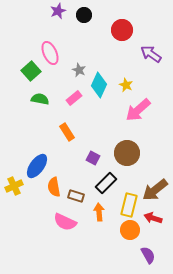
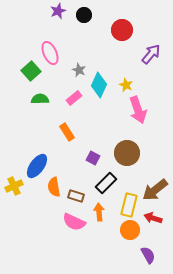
purple arrow: rotated 95 degrees clockwise
green semicircle: rotated 12 degrees counterclockwise
pink arrow: rotated 68 degrees counterclockwise
pink semicircle: moved 9 px right
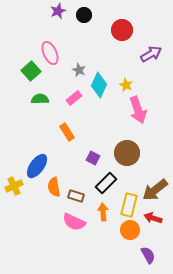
purple arrow: rotated 20 degrees clockwise
orange arrow: moved 4 px right
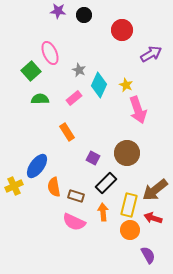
purple star: rotated 28 degrees clockwise
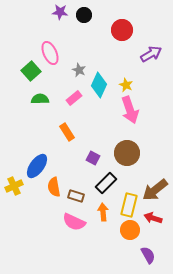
purple star: moved 2 px right, 1 px down
pink arrow: moved 8 px left
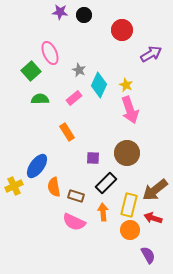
purple square: rotated 24 degrees counterclockwise
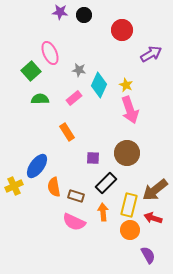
gray star: rotated 16 degrees counterclockwise
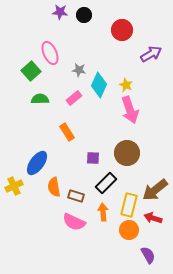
blue ellipse: moved 3 px up
orange circle: moved 1 px left
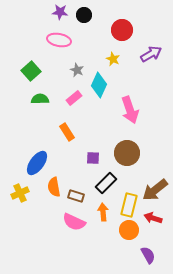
pink ellipse: moved 9 px right, 13 px up; rotated 55 degrees counterclockwise
gray star: moved 2 px left; rotated 16 degrees clockwise
yellow star: moved 13 px left, 26 px up
yellow cross: moved 6 px right, 7 px down
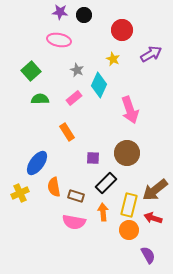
pink semicircle: rotated 15 degrees counterclockwise
